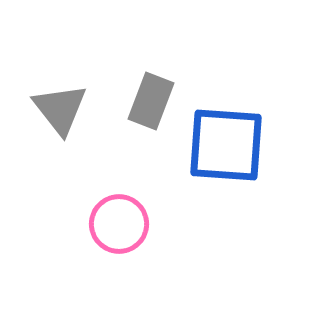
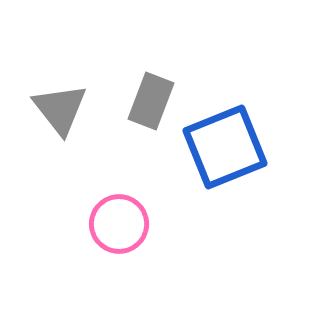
blue square: moved 1 px left, 2 px down; rotated 26 degrees counterclockwise
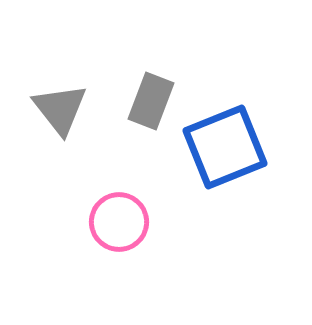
pink circle: moved 2 px up
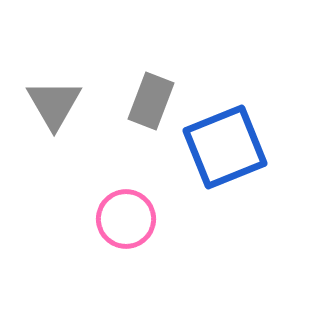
gray triangle: moved 6 px left, 5 px up; rotated 8 degrees clockwise
pink circle: moved 7 px right, 3 px up
